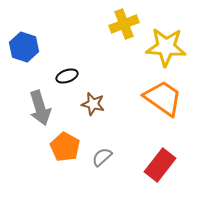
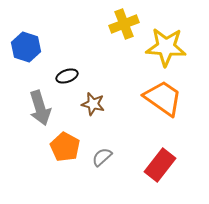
blue hexagon: moved 2 px right
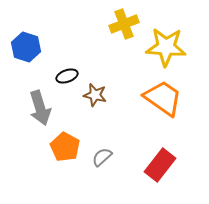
brown star: moved 2 px right, 9 px up
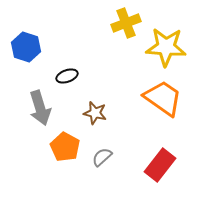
yellow cross: moved 2 px right, 1 px up
brown star: moved 18 px down
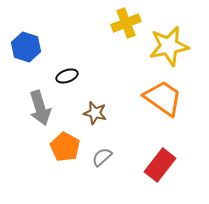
yellow star: moved 3 px right, 1 px up; rotated 15 degrees counterclockwise
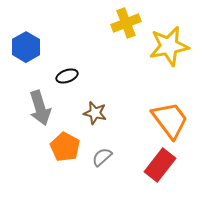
blue hexagon: rotated 12 degrees clockwise
orange trapezoid: moved 7 px right, 22 px down; rotated 18 degrees clockwise
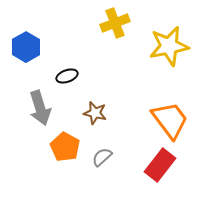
yellow cross: moved 11 px left
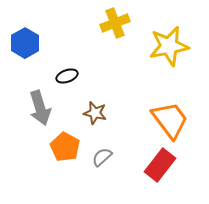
blue hexagon: moved 1 px left, 4 px up
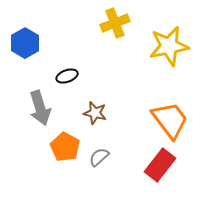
gray semicircle: moved 3 px left
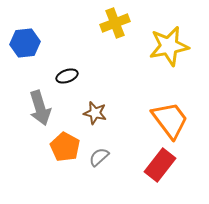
blue hexagon: rotated 24 degrees clockwise
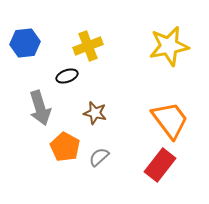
yellow cross: moved 27 px left, 23 px down
